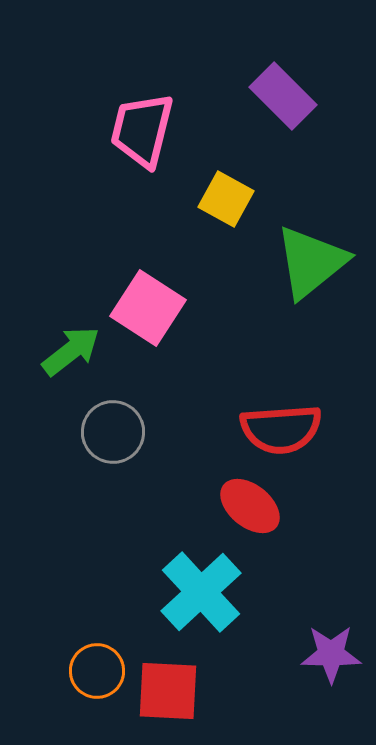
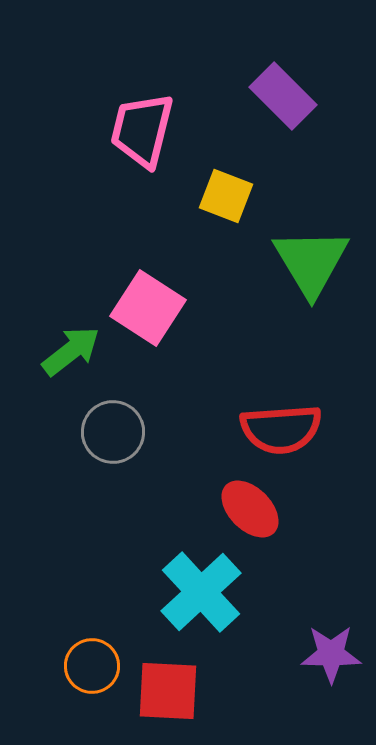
yellow square: moved 3 px up; rotated 8 degrees counterclockwise
green triangle: rotated 22 degrees counterclockwise
red ellipse: moved 3 px down; rotated 6 degrees clockwise
orange circle: moved 5 px left, 5 px up
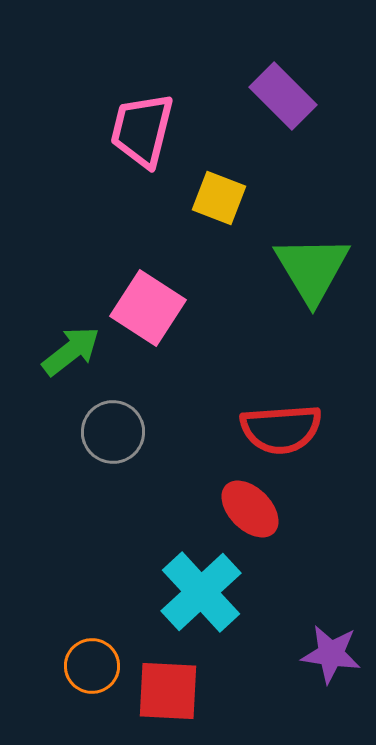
yellow square: moved 7 px left, 2 px down
green triangle: moved 1 px right, 7 px down
purple star: rotated 8 degrees clockwise
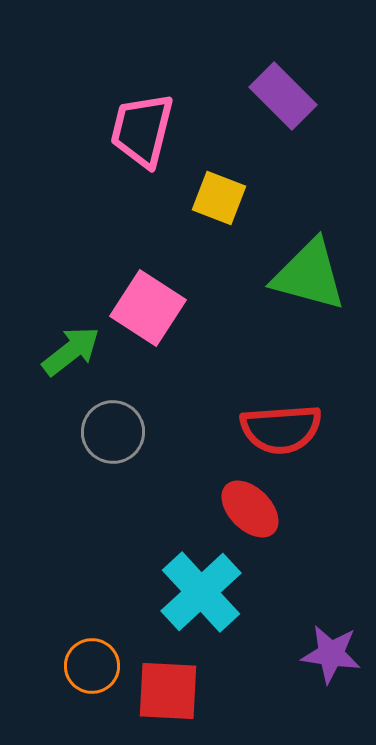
green triangle: moved 3 px left, 6 px down; rotated 44 degrees counterclockwise
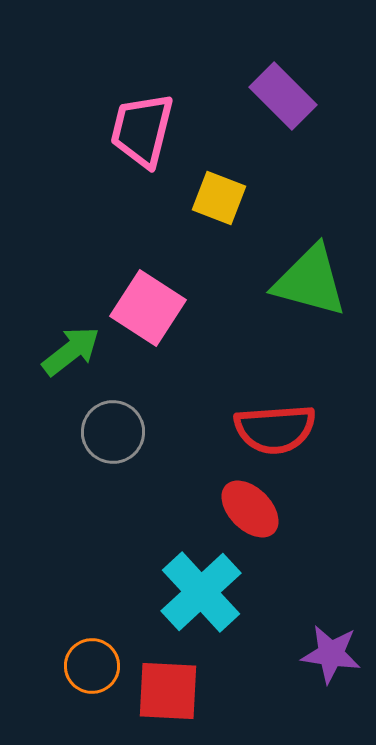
green triangle: moved 1 px right, 6 px down
red semicircle: moved 6 px left
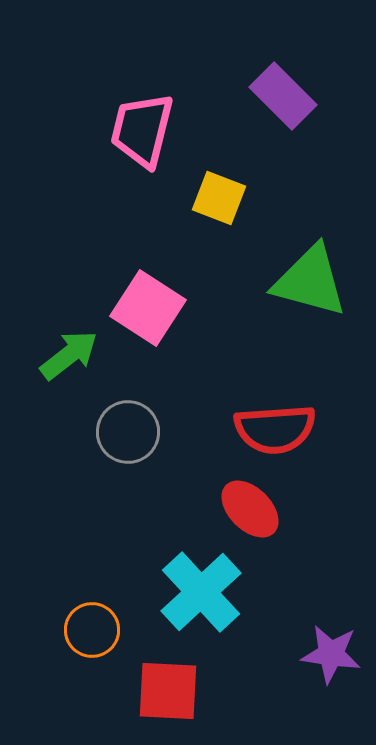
green arrow: moved 2 px left, 4 px down
gray circle: moved 15 px right
orange circle: moved 36 px up
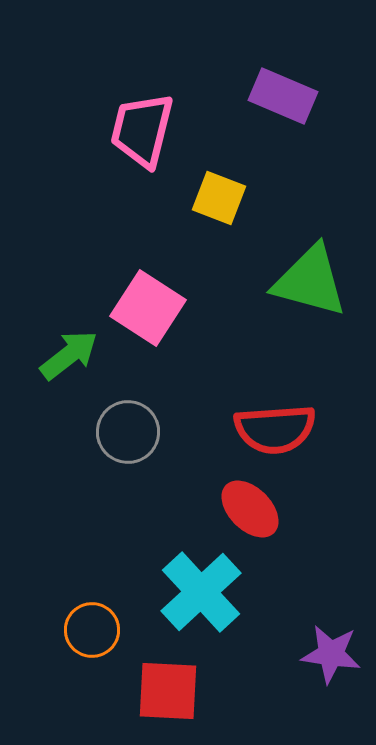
purple rectangle: rotated 22 degrees counterclockwise
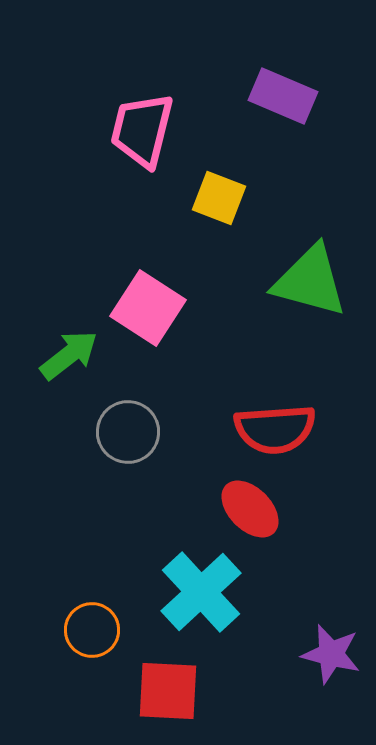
purple star: rotated 6 degrees clockwise
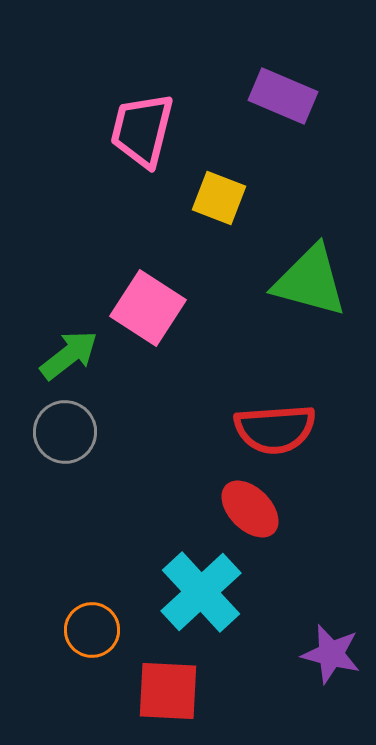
gray circle: moved 63 px left
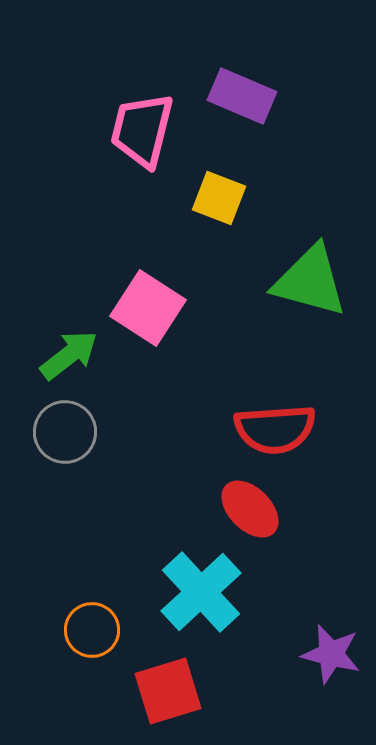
purple rectangle: moved 41 px left
red square: rotated 20 degrees counterclockwise
